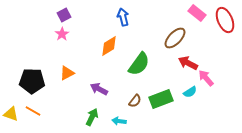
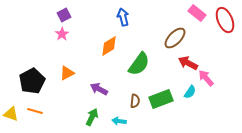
black pentagon: rotated 30 degrees counterclockwise
cyan semicircle: rotated 24 degrees counterclockwise
brown semicircle: rotated 32 degrees counterclockwise
orange line: moved 2 px right; rotated 14 degrees counterclockwise
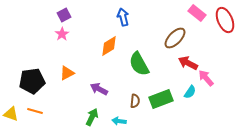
green semicircle: rotated 115 degrees clockwise
black pentagon: rotated 20 degrees clockwise
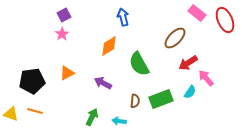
red arrow: rotated 60 degrees counterclockwise
purple arrow: moved 4 px right, 6 px up
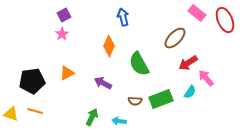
orange diamond: rotated 35 degrees counterclockwise
brown semicircle: rotated 88 degrees clockwise
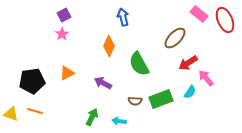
pink rectangle: moved 2 px right, 1 px down
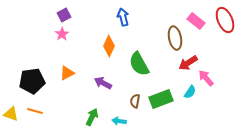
pink rectangle: moved 3 px left, 7 px down
brown ellipse: rotated 55 degrees counterclockwise
brown semicircle: rotated 96 degrees clockwise
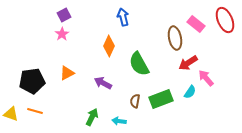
pink rectangle: moved 3 px down
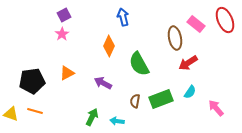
pink arrow: moved 10 px right, 30 px down
cyan arrow: moved 2 px left
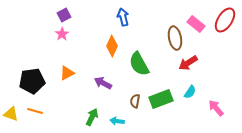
red ellipse: rotated 55 degrees clockwise
orange diamond: moved 3 px right
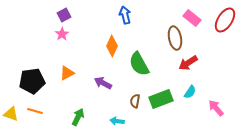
blue arrow: moved 2 px right, 2 px up
pink rectangle: moved 4 px left, 6 px up
green arrow: moved 14 px left
